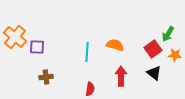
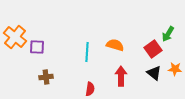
orange star: moved 14 px down
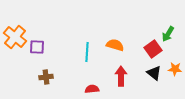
red semicircle: moved 2 px right; rotated 104 degrees counterclockwise
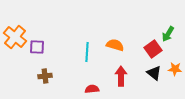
brown cross: moved 1 px left, 1 px up
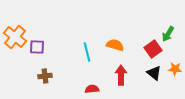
cyan line: rotated 18 degrees counterclockwise
red arrow: moved 1 px up
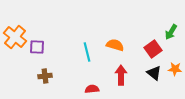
green arrow: moved 3 px right, 2 px up
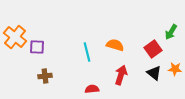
red arrow: rotated 18 degrees clockwise
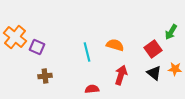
purple square: rotated 21 degrees clockwise
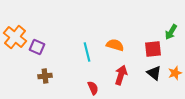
red square: rotated 30 degrees clockwise
orange star: moved 4 px down; rotated 24 degrees counterclockwise
red semicircle: moved 1 px right, 1 px up; rotated 72 degrees clockwise
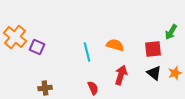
brown cross: moved 12 px down
